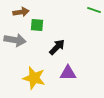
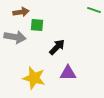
gray arrow: moved 3 px up
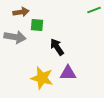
green line: rotated 40 degrees counterclockwise
black arrow: rotated 78 degrees counterclockwise
yellow star: moved 8 px right
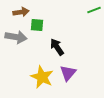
gray arrow: moved 1 px right
purple triangle: rotated 48 degrees counterclockwise
yellow star: moved 1 px up; rotated 10 degrees clockwise
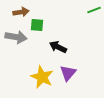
black arrow: moved 1 px right; rotated 30 degrees counterclockwise
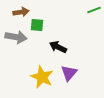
purple triangle: moved 1 px right
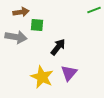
black arrow: rotated 102 degrees clockwise
